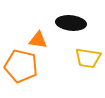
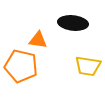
black ellipse: moved 2 px right
yellow trapezoid: moved 8 px down
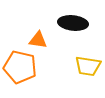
orange pentagon: moved 1 px left, 1 px down
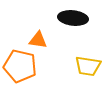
black ellipse: moved 5 px up
orange pentagon: moved 1 px up
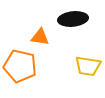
black ellipse: moved 1 px down; rotated 12 degrees counterclockwise
orange triangle: moved 2 px right, 3 px up
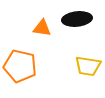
black ellipse: moved 4 px right
orange triangle: moved 2 px right, 9 px up
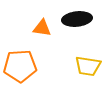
orange pentagon: rotated 16 degrees counterclockwise
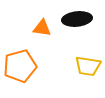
orange pentagon: rotated 12 degrees counterclockwise
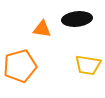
orange triangle: moved 1 px down
yellow trapezoid: moved 1 px up
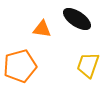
black ellipse: rotated 40 degrees clockwise
yellow trapezoid: rotated 100 degrees clockwise
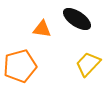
yellow trapezoid: moved 1 px up; rotated 24 degrees clockwise
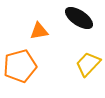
black ellipse: moved 2 px right, 1 px up
orange triangle: moved 3 px left, 2 px down; rotated 18 degrees counterclockwise
